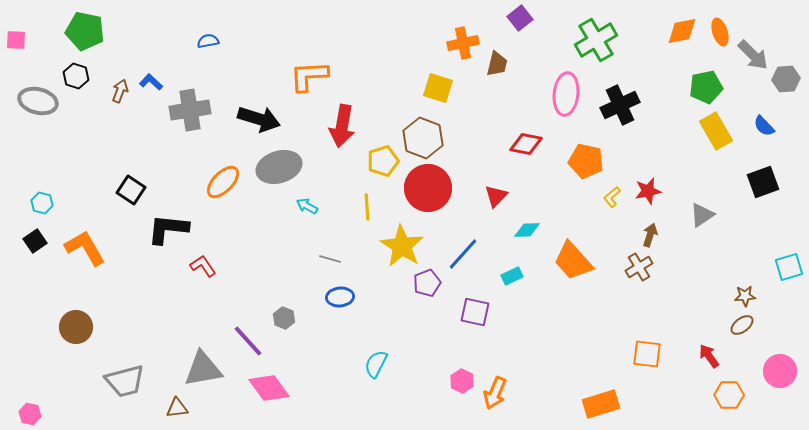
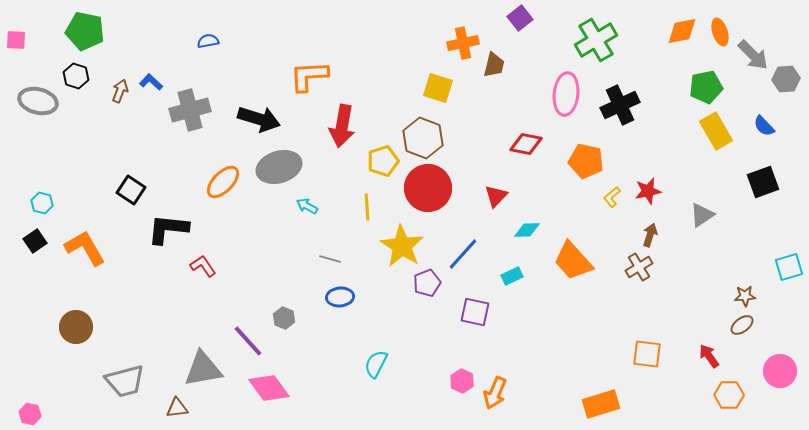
brown trapezoid at (497, 64): moved 3 px left, 1 px down
gray cross at (190, 110): rotated 6 degrees counterclockwise
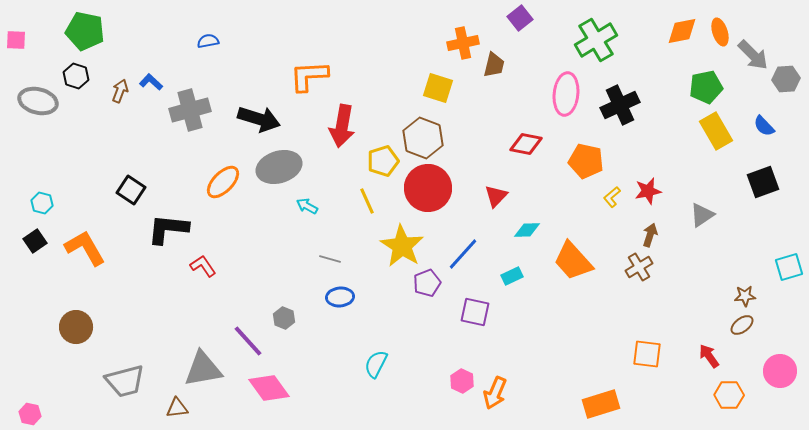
yellow line at (367, 207): moved 6 px up; rotated 20 degrees counterclockwise
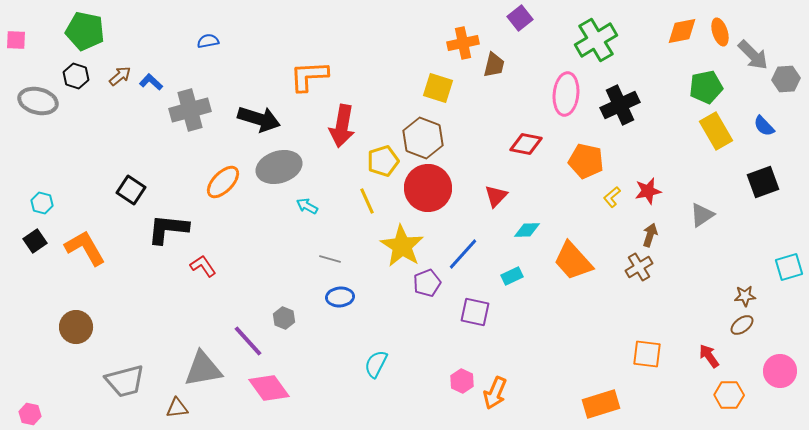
brown arrow at (120, 91): moved 15 px up; rotated 30 degrees clockwise
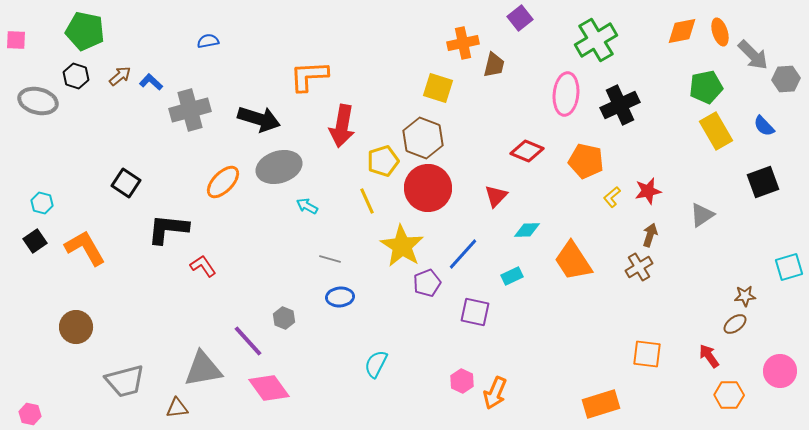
red diamond at (526, 144): moved 1 px right, 7 px down; rotated 12 degrees clockwise
black square at (131, 190): moved 5 px left, 7 px up
orange trapezoid at (573, 261): rotated 9 degrees clockwise
brown ellipse at (742, 325): moved 7 px left, 1 px up
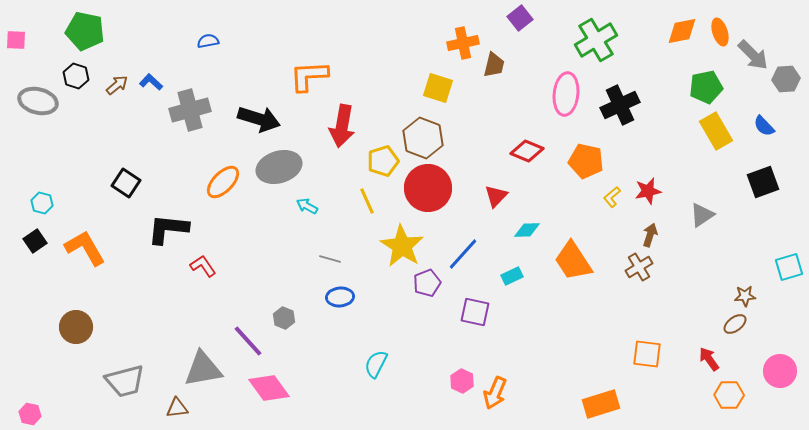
brown arrow at (120, 76): moved 3 px left, 9 px down
red arrow at (709, 356): moved 3 px down
